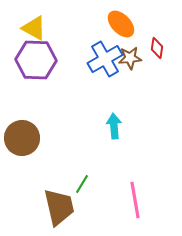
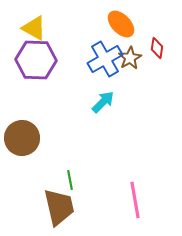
brown star: rotated 25 degrees counterclockwise
cyan arrow: moved 11 px left, 24 px up; rotated 50 degrees clockwise
green line: moved 12 px left, 4 px up; rotated 42 degrees counterclockwise
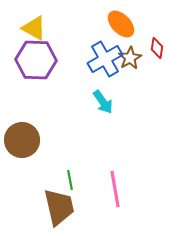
cyan arrow: rotated 100 degrees clockwise
brown circle: moved 2 px down
pink line: moved 20 px left, 11 px up
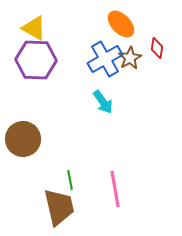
brown circle: moved 1 px right, 1 px up
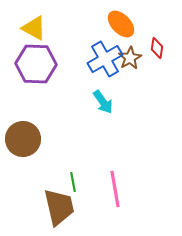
purple hexagon: moved 4 px down
green line: moved 3 px right, 2 px down
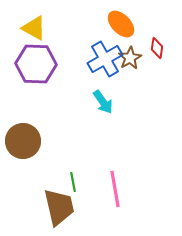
brown circle: moved 2 px down
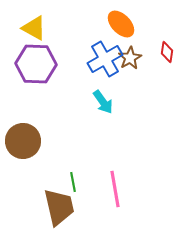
red diamond: moved 10 px right, 4 px down
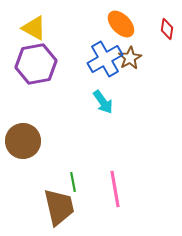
red diamond: moved 23 px up
purple hexagon: rotated 12 degrees counterclockwise
